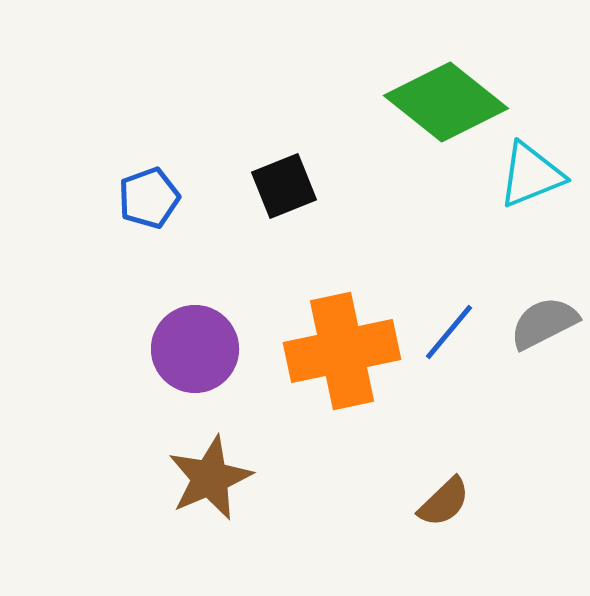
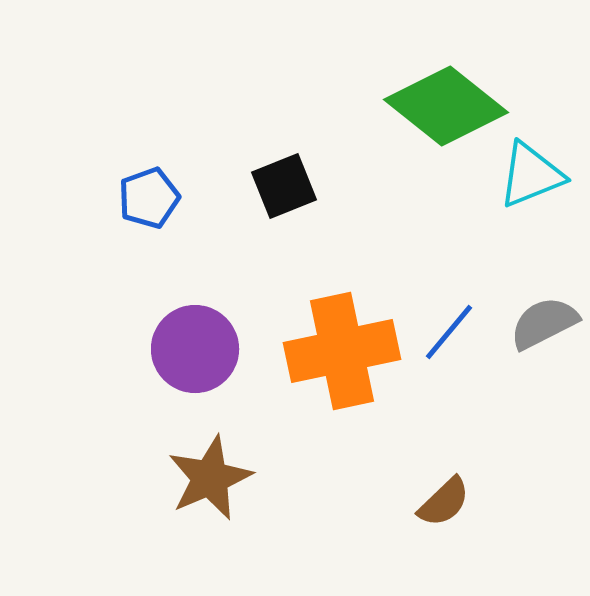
green diamond: moved 4 px down
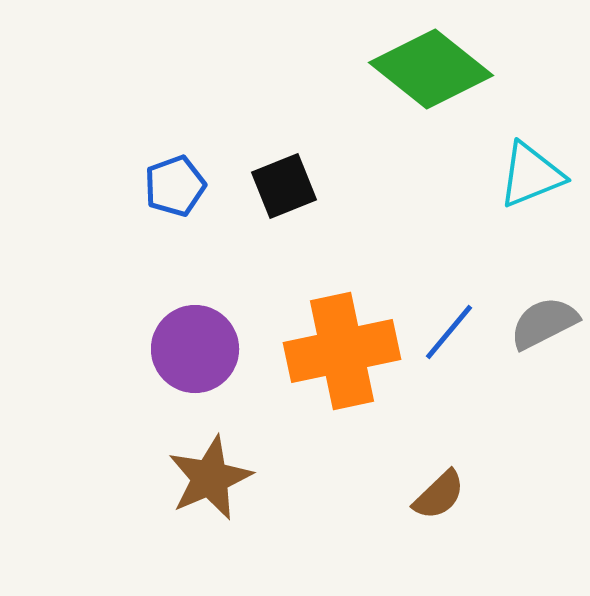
green diamond: moved 15 px left, 37 px up
blue pentagon: moved 26 px right, 12 px up
brown semicircle: moved 5 px left, 7 px up
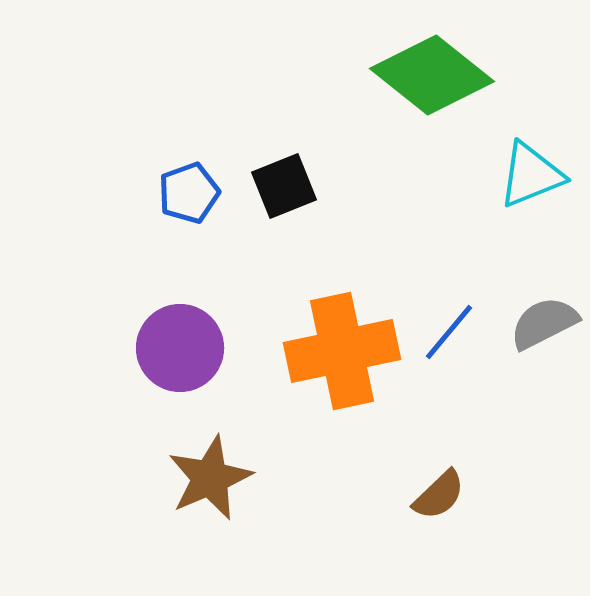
green diamond: moved 1 px right, 6 px down
blue pentagon: moved 14 px right, 7 px down
purple circle: moved 15 px left, 1 px up
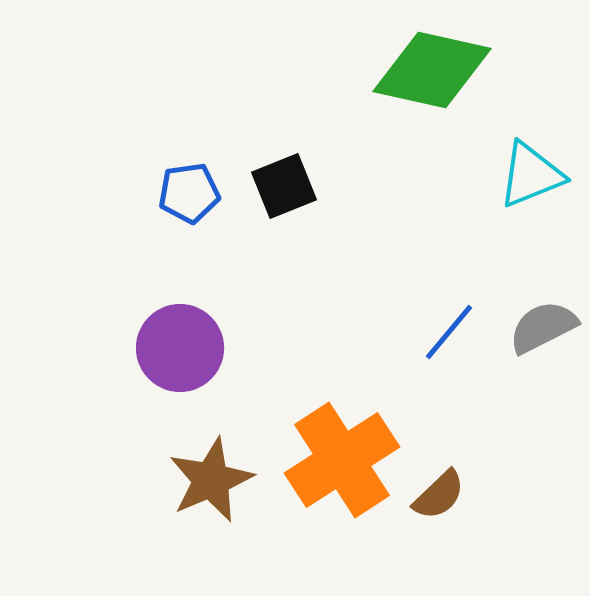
green diamond: moved 5 px up; rotated 26 degrees counterclockwise
blue pentagon: rotated 12 degrees clockwise
gray semicircle: moved 1 px left, 4 px down
orange cross: moved 109 px down; rotated 21 degrees counterclockwise
brown star: moved 1 px right, 2 px down
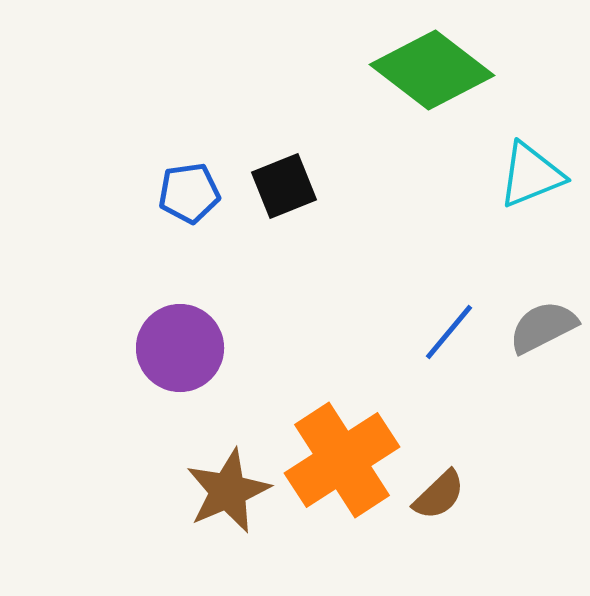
green diamond: rotated 25 degrees clockwise
brown star: moved 17 px right, 11 px down
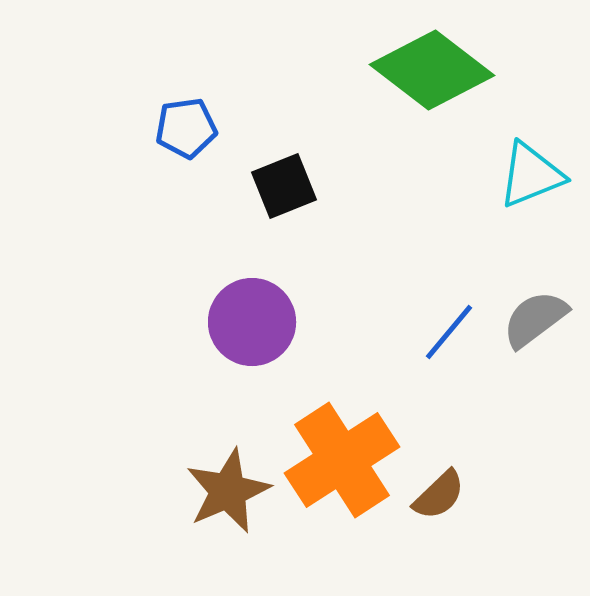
blue pentagon: moved 3 px left, 65 px up
gray semicircle: moved 8 px left, 8 px up; rotated 10 degrees counterclockwise
purple circle: moved 72 px right, 26 px up
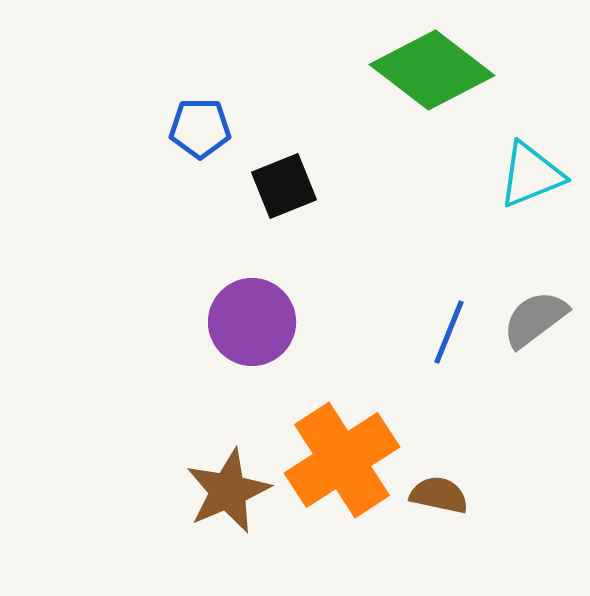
blue pentagon: moved 14 px right; rotated 8 degrees clockwise
blue line: rotated 18 degrees counterclockwise
brown semicircle: rotated 124 degrees counterclockwise
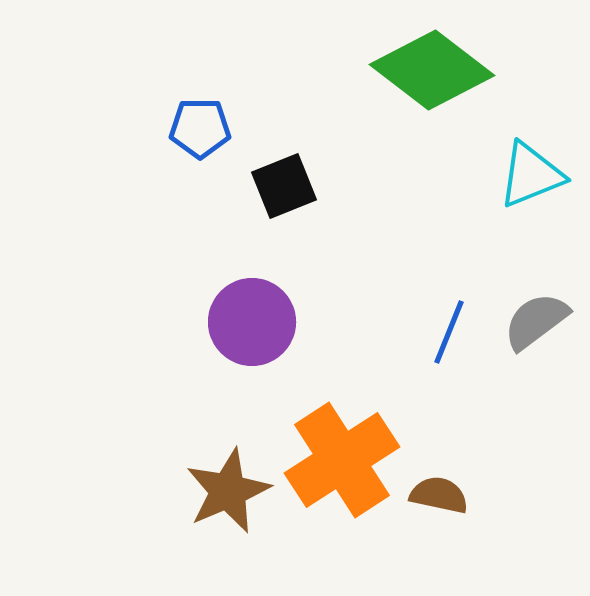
gray semicircle: moved 1 px right, 2 px down
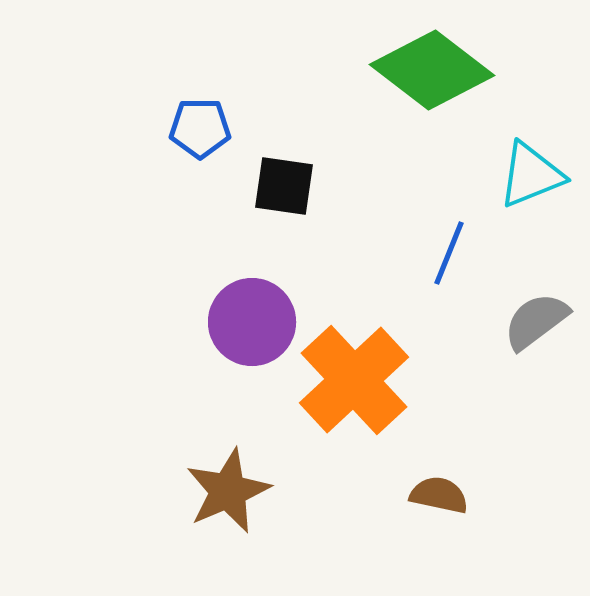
black square: rotated 30 degrees clockwise
blue line: moved 79 px up
orange cross: moved 12 px right, 80 px up; rotated 10 degrees counterclockwise
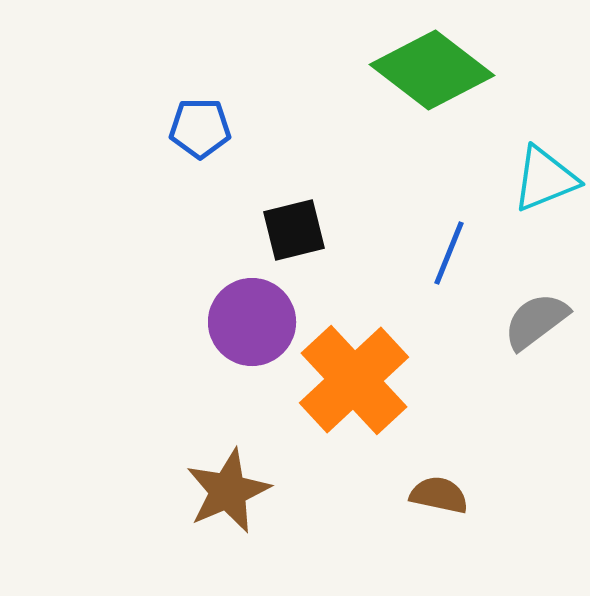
cyan triangle: moved 14 px right, 4 px down
black square: moved 10 px right, 44 px down; rotated 22 degrees counterclockwise
